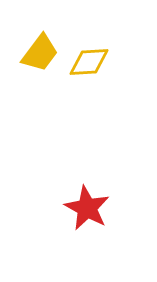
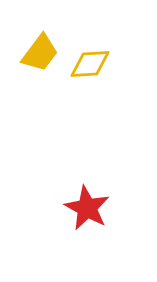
yellow diamond: moved 1 px right, 2 px down
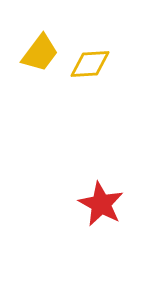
red star: moved 14 px right, 4 px up
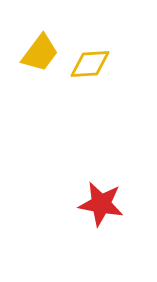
red star: rotated 18 degrees counterclockwise
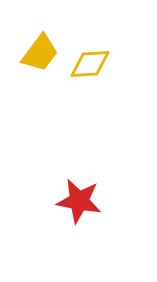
red star: moved 22 px left, 3 px up
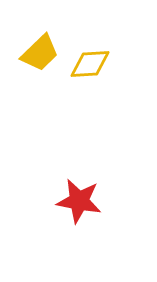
yellow trapezoid: rotated 9 degrees clockwise
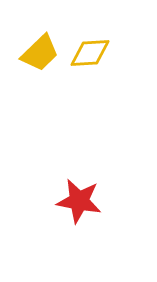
yellow diamond: moved 11 px up
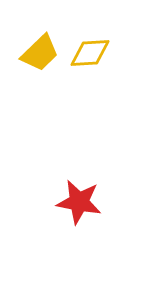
red star: moved 1 px down
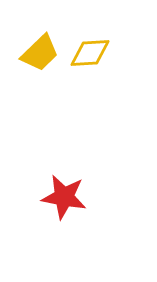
red star: moved 15 px left, 5 px up
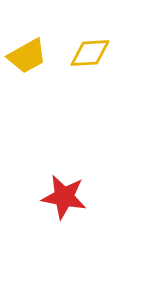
yellow trapezoid: moved 13 px left, 3 px down; rotated 15 degrees clockwise
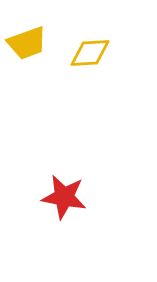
yellow trapezoid: moved 13 px up; rotated 9 degrees clockwise
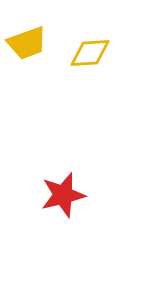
red star: moved 1 px left, 2 px up; rotated 24 degrees counterclockwise
